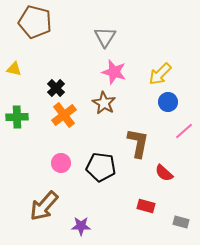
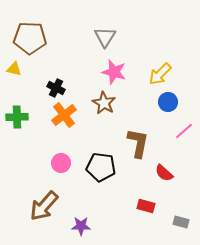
brown pentagon: moved 5 px left, 16 px down; rotated 12 degrees counterclockwise
black cross: rotated 18 degrees counterclockwise
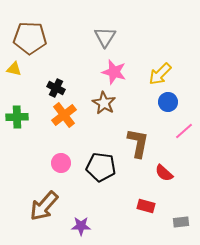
gray rectangle: rotated 21 degrees counterclockwise
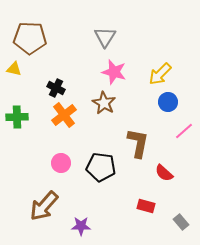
gray rectangle: rotated 56 degrees clockwise
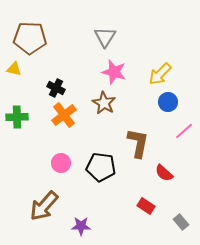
red rectangle: rotated 18 degrees clockwise
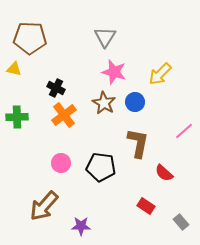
blue circle: moved 33 px left
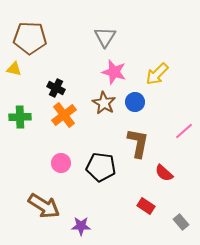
yellow arrow: moved 3 px left
green cross: moved 3 px right
brown arrow: rotated 100 degrees counterclockwise
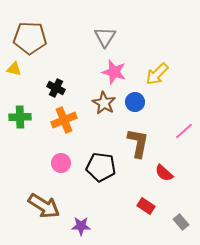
orange cross: moved 5 px down; rotated 15 degrees clockwise
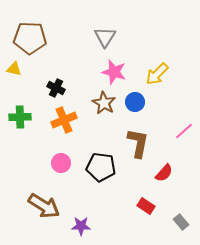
red semicircle: rotated 90 degrees counterclockwise
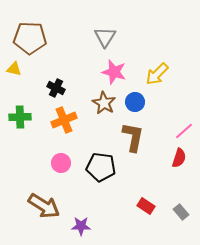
brown L-shape: moved 5 px left, 6 px up
red semicircle: moved 15 px right, 15 px up; rotated 24 degrees counterclockwise
gray rectangle: moved 10 px up
